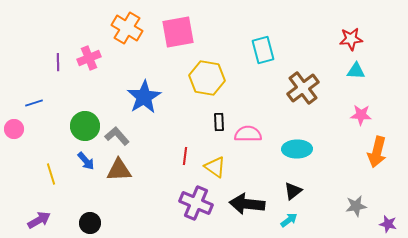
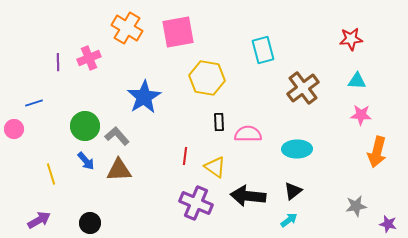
cyan triangle: moved 1 px right, 10 px down
black arrow: moved 1 px right, 8 px up
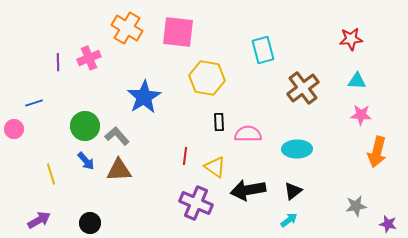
pink square: rotated 16 degrees clockwise
black arrow: moved 6 px up; rotated 16 degrees counterclockwise
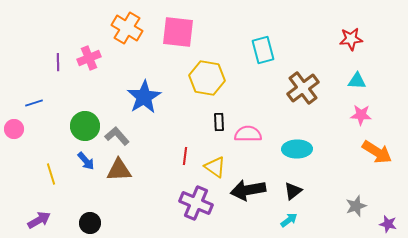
orange arrow: rotated 72 degrees counterclockwise
gray star: rotated 10 degrees counterclockwise
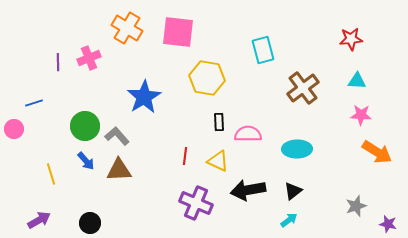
yellow triangle: moved 3 px right, 6 px up; rotated 10 degrees counterclockwise
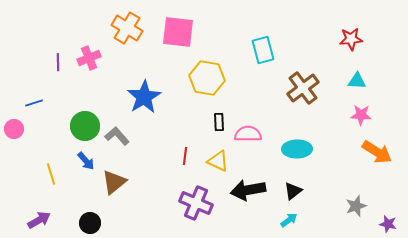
brown triangle: moved 5 px left, 12 px down; rotated 36 degrees counterclockwise
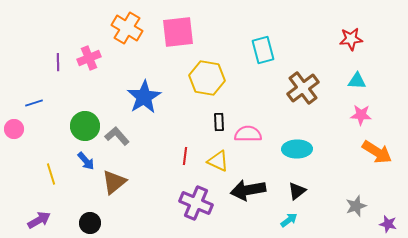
pink square: rotated 12 degrees counterclockwise
black triangle: moved 4 px right
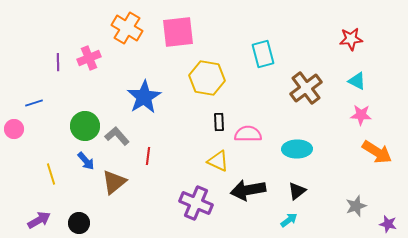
cyan rectangle: moved 4 px down
cyan triangle: rotated 24 degrees clockwise
brown cross: moved 3 px right
red line: moved 37 px left
black circle: moved 11 px left
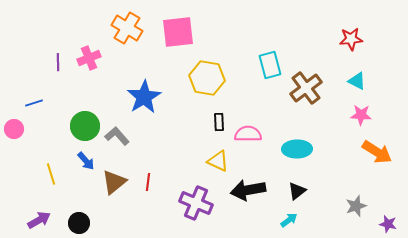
cyan rectangle: moved 7 px right, 11 px down
red line: moved 26 px down
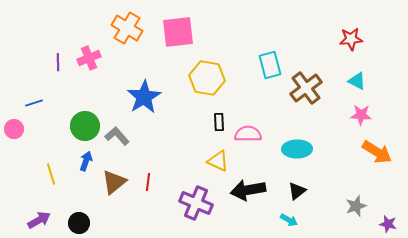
blue arrow: rotated 120 degrees counterclockwise
cyan arrow: rotated 66 degrees clockwise
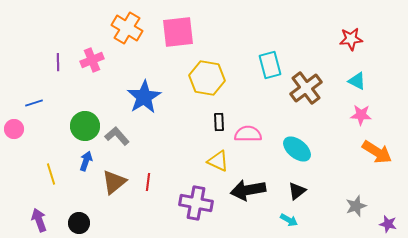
pink cross: moved 3 px right, 2 px down
cyan ellipse: rotated 40 degrees clockwise
purple cross: rotated 12 degrees counterclockwise
purple arrow: rotated 80 degrees counterclockwise
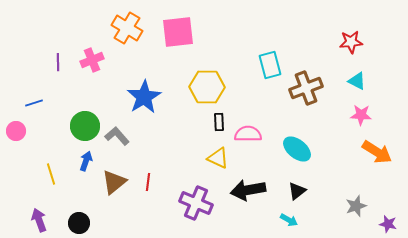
red star: moved 3 px down
yellow hexagon: moved 9 px down; rotated 8 degrees counterclockwise
brown cross: rotated 16 degrees clockwise
pink circle: moved 2 px right, 2 px down
yellow triangle: moved 3 px up
purple cross: rotated 12 degrees clockwise
